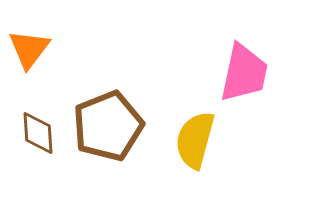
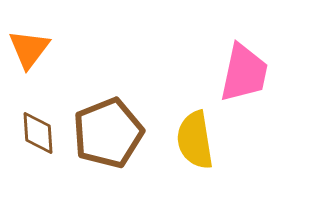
brown pentagon: moved 7 px down
yellow semicircle: rotated 24 degrees counterclockwise
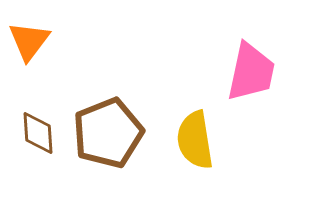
orange triangle: moved 8 px up
pink trapezoid: moved 7 px right, 1 px up
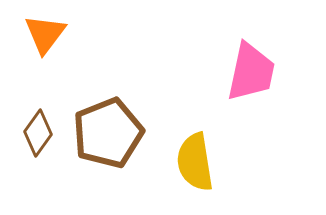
orange triangle: moved 16 px right, 7 px up
brown diamond: rotated 39 degrees clockwise
yellow semicircle: moved 22 px down
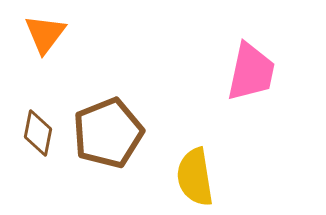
brown diamond: rotated 24 degrees counterclockwise
yellow semicircle: moved 15 px down
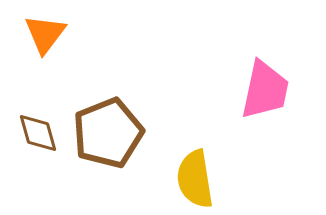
pink trapezoid: moved 14 px right, 18 px down
brown diamond: rotated 27 degrees counterclockwise
yellow semicircle: moved 2 px down
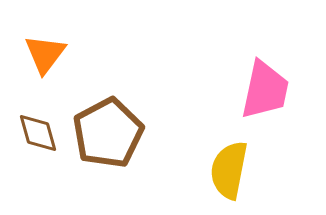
orange triangle: moved 20 px down
brown pentagon: rotated 6 degrees counterclockwise
yellow semicircle: moved 34 px right, 9 px up; rotated 20 degrees clockwise
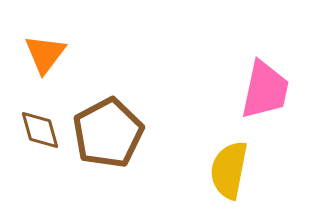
brown diamond: moved 2 px right, 3 px up
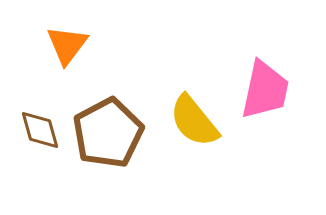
orange triangle: moved 22 px right, 9 px up
yellow semicircle: moved 35 px left, 49 px up; rotated 50 degrees counterclockwise
